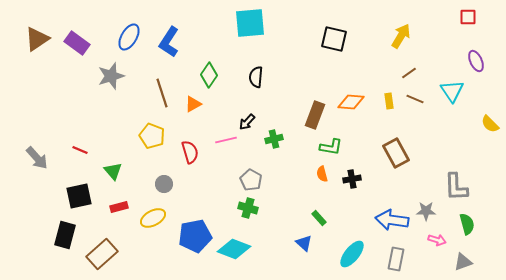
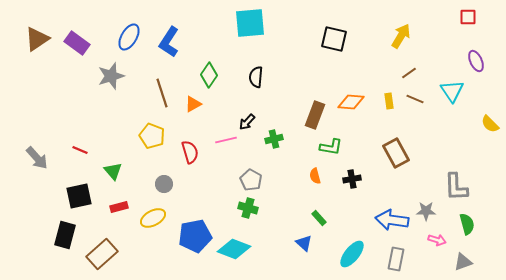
orange semicircle at (322, 174): moved 7 px left, 2 px down
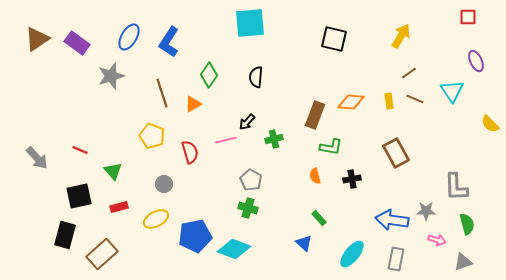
yellow ellipse at (153, 218): moved 3 px right, 1 px down
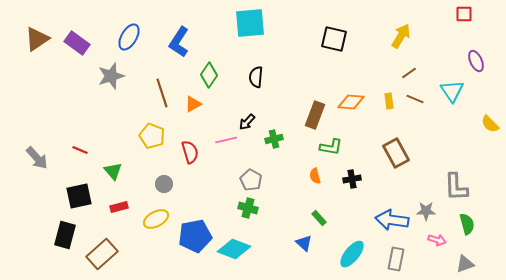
red square at (468, 17): moved 4 px left, 3 px up
blue L-shape at (169, 42): moved 10 px right
gray triangle at (463, 262): moved 2 px right, 2 px down
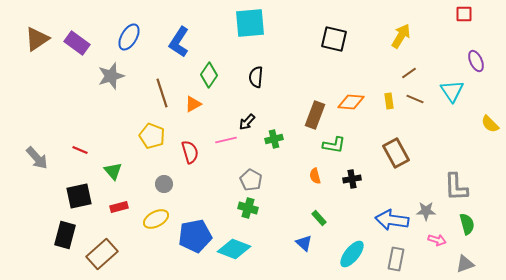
green L-shape at (331, 147): moved 3 px right, 2 px up
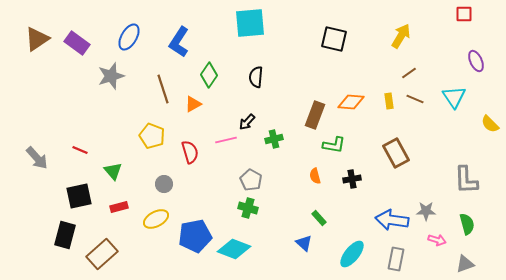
cyan triangle at (452, 91): moved 2 px right, 6 px down
brown line at (162, 93): moved 1 px right, 4 px up
gray L-shape at (456, 187): moved 10 px right, 7 px up
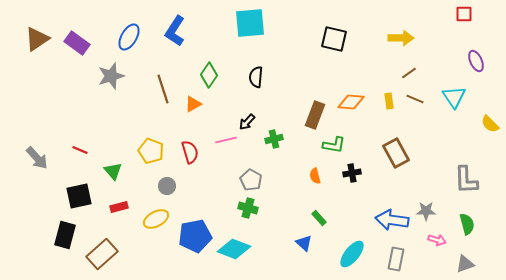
yellow arrow at (401, 36): moved 2 px down; rotated 60 degrees clockwise
blue L-shape at (179, 42): moved 4 px left, 11 px up
yellow pentagon at (152, 136): moved 1 px left, 15 px down
black cross at (352, 179): moved 6 px up
gray circle at (164, 184): moved 3 px right, 2 px down
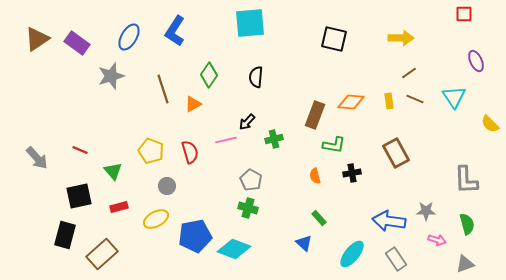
blue arrow at (392, 220): moved 3 px left, 1 px down
gray rectangle at (396, 259): rotated 45 degrees counterclockwise
